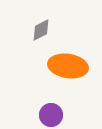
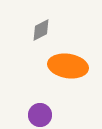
purple circle: moved 11 px left
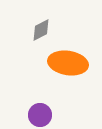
orange ellipse: moved 3 px up
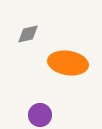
gray diamond: moved 13 px left, 4 px down; rotated 15 degrees clockwise
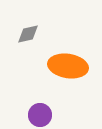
orange ellipse: moved 3 px down
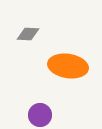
gray diamond: rotated 15 degrees clockwise
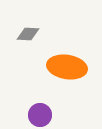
orange ellipse: moved 1 px left, 1 px down
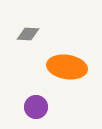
purple circle: moved 4 px left, 8 px up
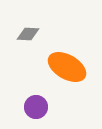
orange ellipse: rotated 21 degrees clockwise
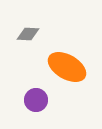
purple circle: moved 7 px up
